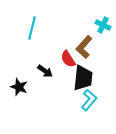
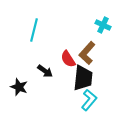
cyan line: moved 2 px right, 2 px down
brown L-shape: moved 3 px right, 6 px down
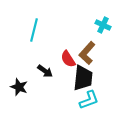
cyan L-shape: rotated 30 degrees clockwise
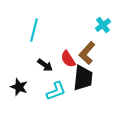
cyan cross: rotated 28 degrees clockwise
black arrow: moved 6 px up
cyan L-shape: moved 33 px left, 9 px up
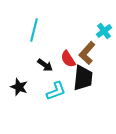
cyan cross: moved 1 px right, 6 px down
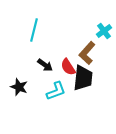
red semicircle: moved 8 px down
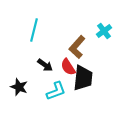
brown L-shape: moved 10 px left, 6 px up
